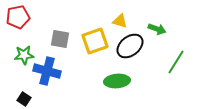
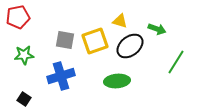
gray square: moved 5 px right, 1 px down
blue cross: moved 14 px right, 5 px down; rotated 32 degrees counterclockwise
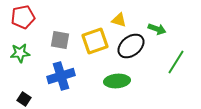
red pentagon: moved 5 px right
yellow triangle: moved 1 px left, 1 px up
gray square: moved 5 px left
black ellipse: moved 1 px right
green star: moved 4 px left, 2 px up
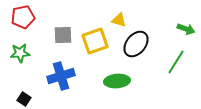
green arrow: moved 29 px right
gray square: moved 3 px right, 5 px up; rotated 12 degrees counterclockwise
black ellipse: moved 5 px right, 2 px up; rotated 12 degrees counterclockwise
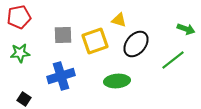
red pentagon: moved 4 px left
green line: moved 3 px left, 2 px up; rotated 20 degrees clockwise
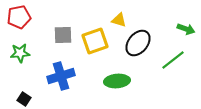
black ellipse: moved 2 px right, 1 px up
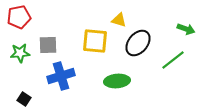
gray square: moved 15 px left, 10 px down
yellow square: rotated 24 degrees clockwise
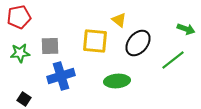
yellow triangle: rotated 21 degrees clockwise
gray square: moved 2 px right, 1 px down
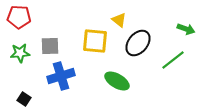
red pentagon: rotated 15 degrees clockwise
green ellipse: rotated 35 degrees clockwise
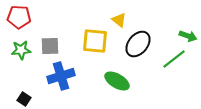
green arrow: moved 2 px right, 7 px down
black ellipse: moved 1 px down
green star: moved 1 px right, 3 px up
green line: moved 1 px right, 1 px up
